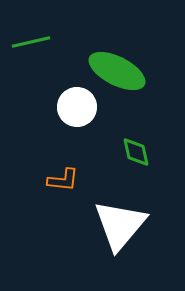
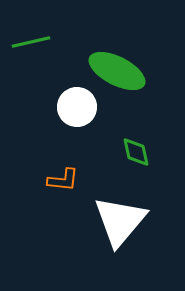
white triangle: moved 4 px up
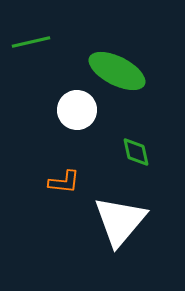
white circle: moved 3 px down
orange L-shape: moved 1 px right, 2 px down
